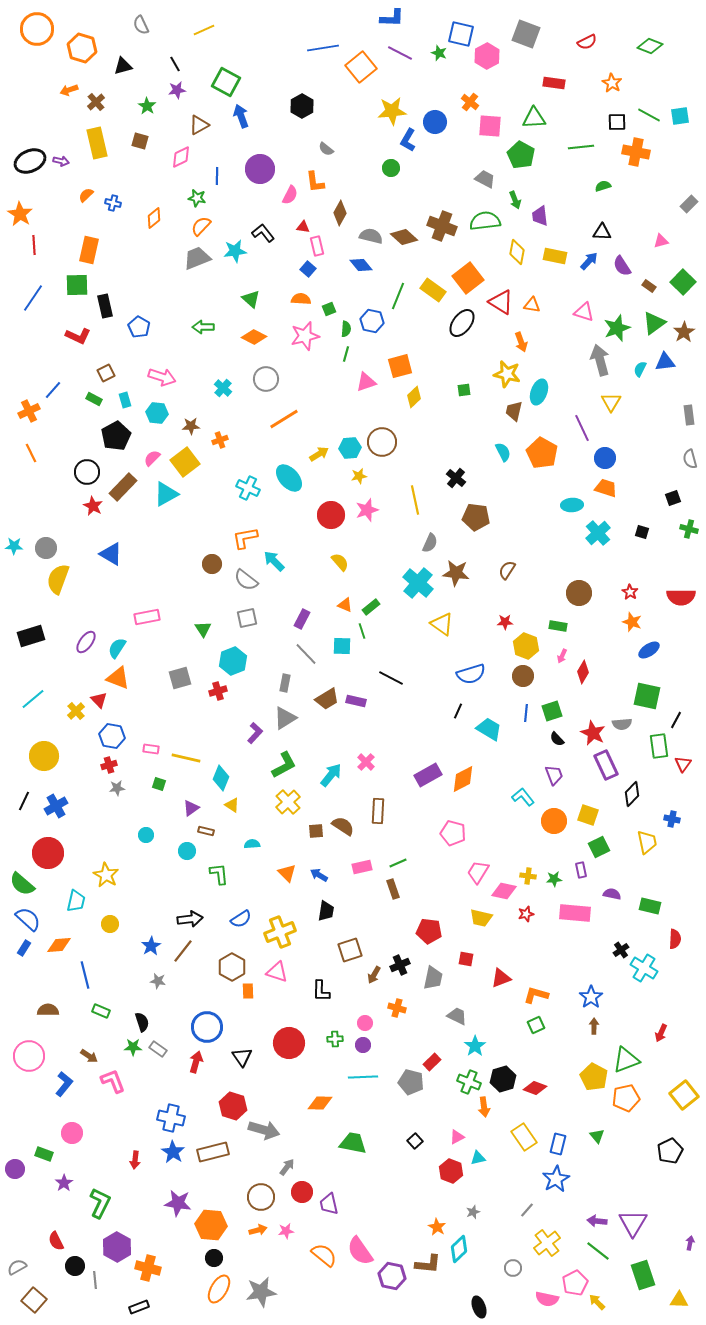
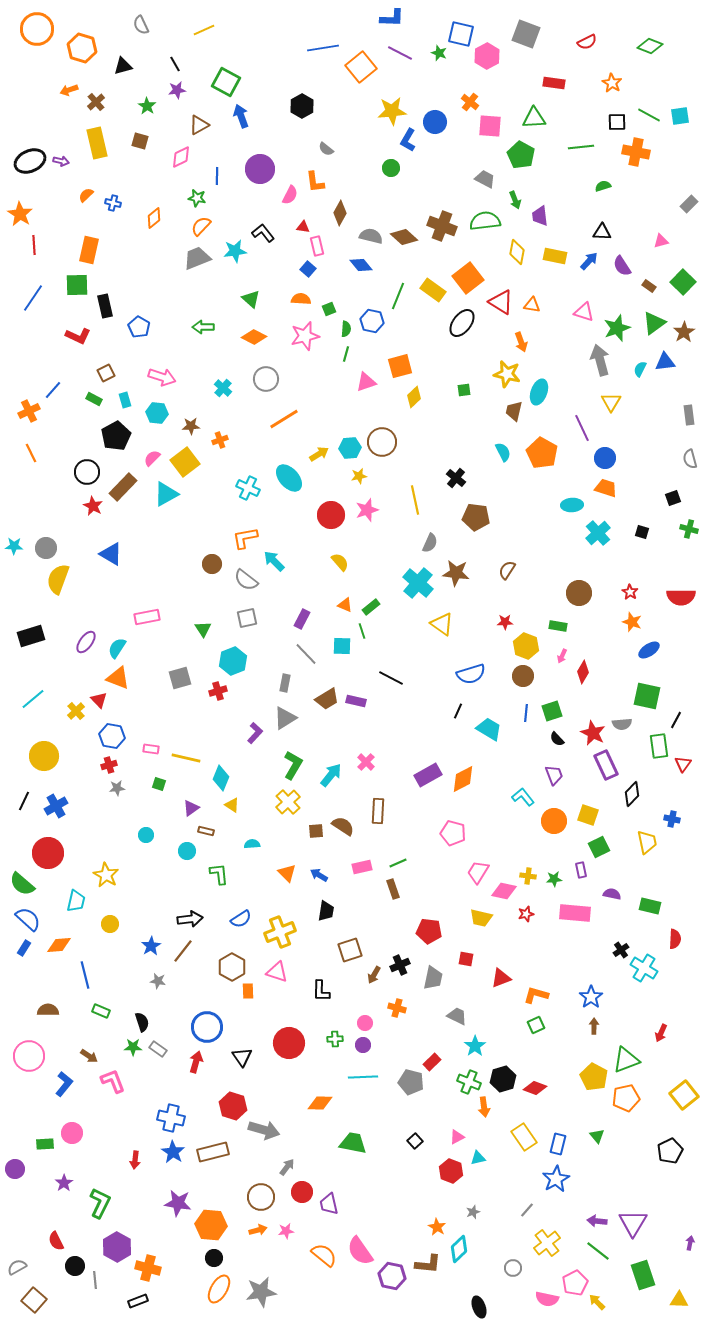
green L-shape at (284, 765): moved 9 px right; rotated 32 degrees counterclockwise
green rectangle at (44, 1154): moved 1 px right, 10 px up; rotated 24 degrees counterclockwise
black rectangle at (139, 1307): moved 1 px left, 6 px up
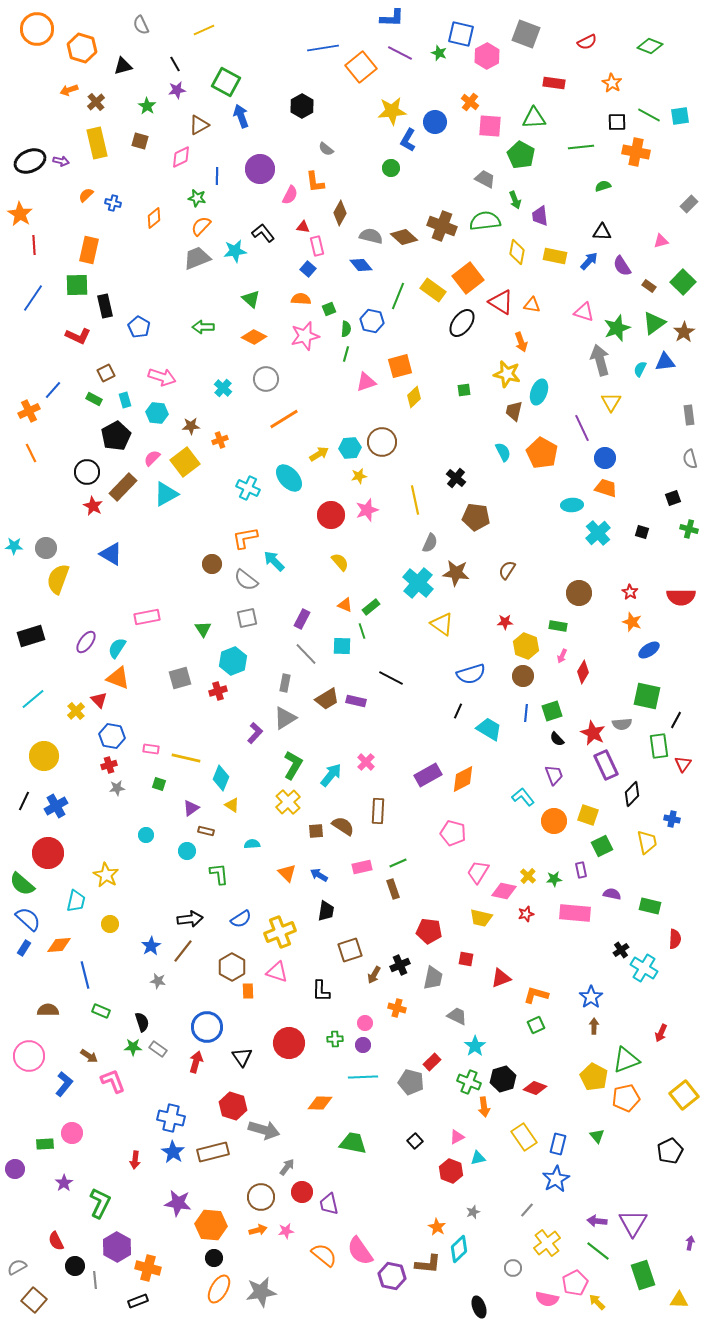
green square at (599, 847): moved 3 px right, 1 px up
yellow cross at (528, 876): rotated 35 degrees clockwise
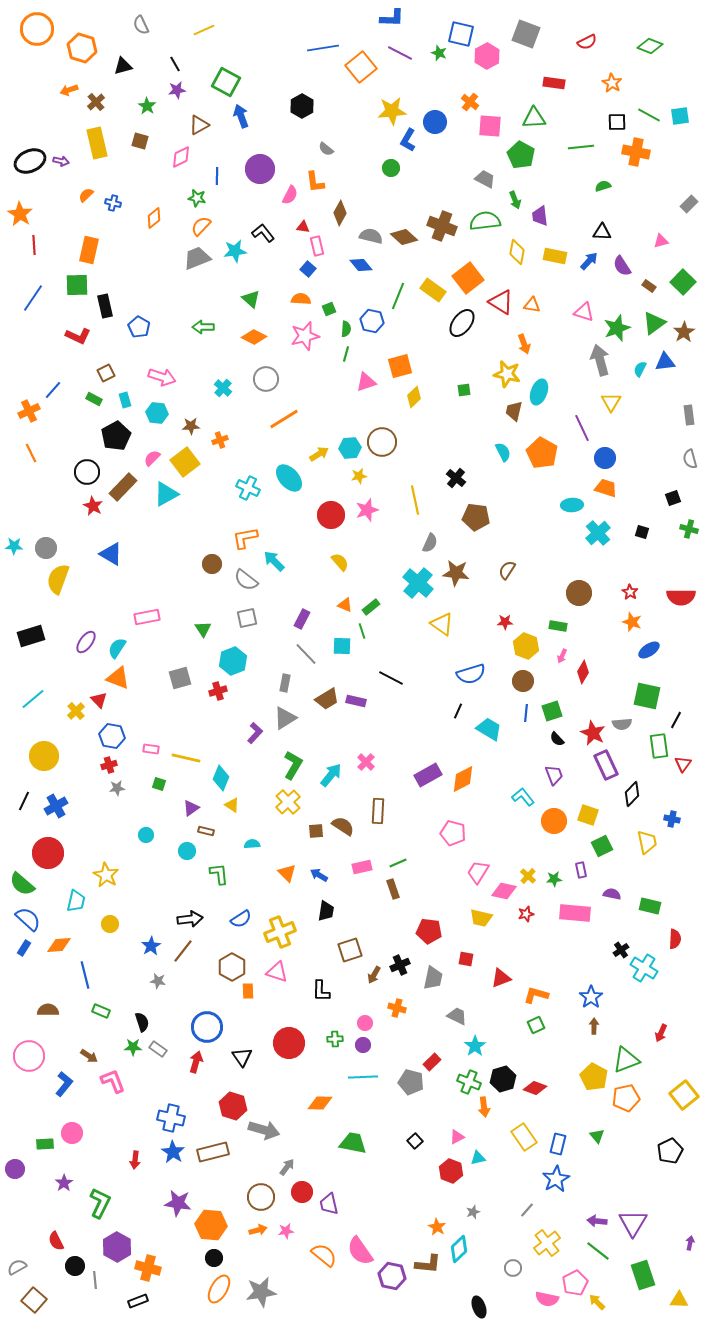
orange arrow at (521, 342): moved 3 px right, 2 px down
brown circle at (523, 676): moved 5 px down
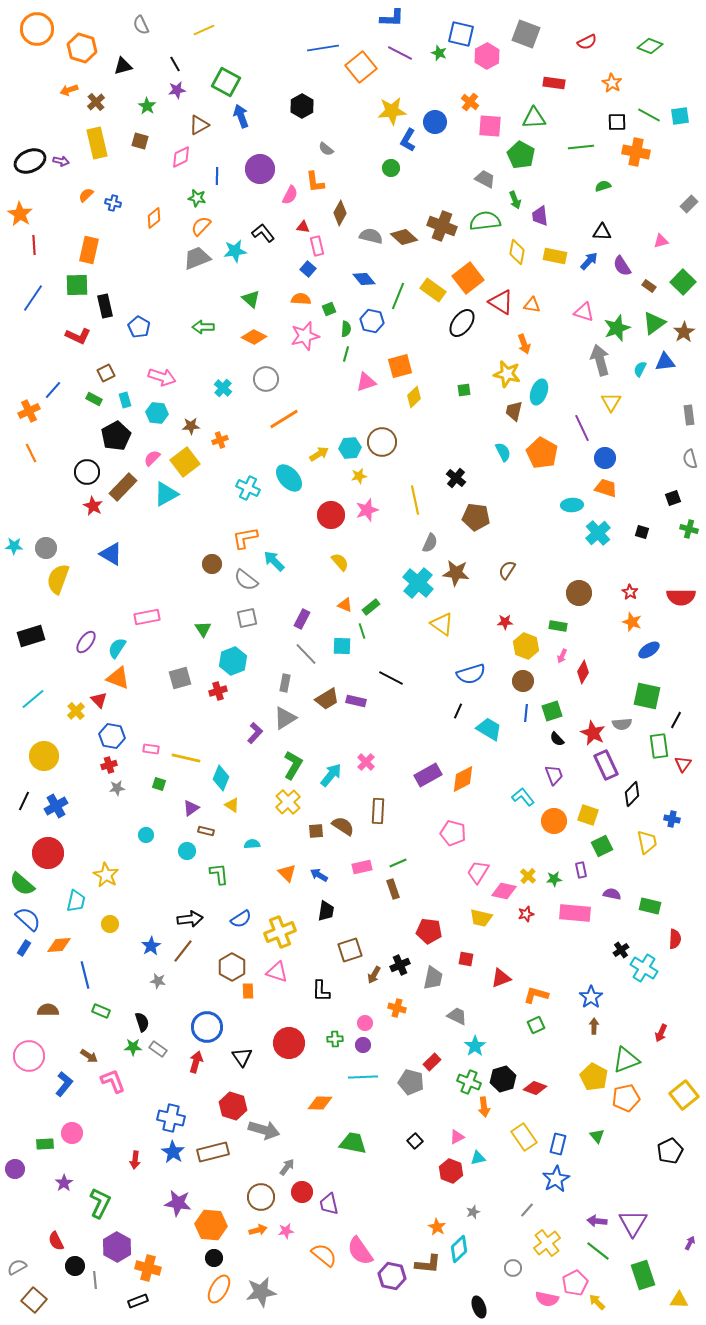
blue diamond at (361, 265): moved 3 px right, 14 px down
purple arrow at (690, 1243): rotated 16 degrees clockwise
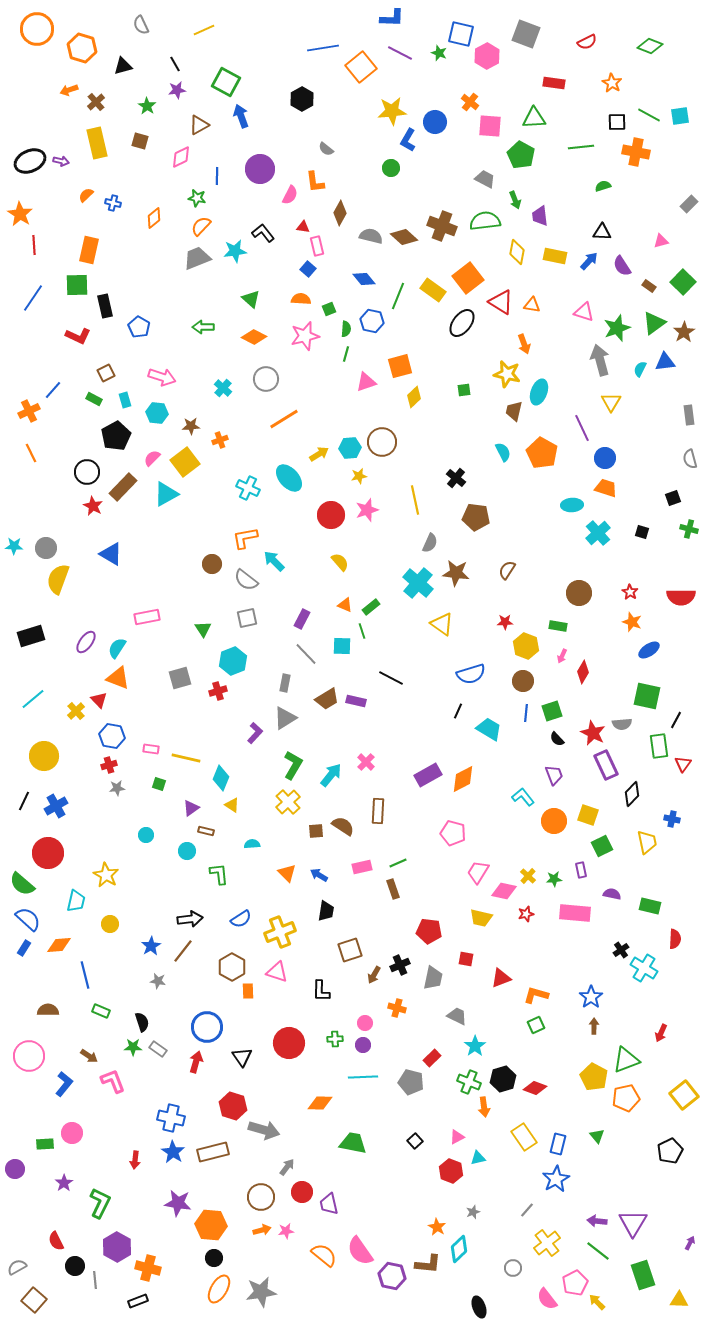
black hexagon at (302, 106): moved 7 px up
red rectangle at (432, 1062): moved 4 px up
orange arrow at (258, 1230): moved 4 px right
pink semicircle at (547, 1299): rotated 40 degrees clockwise
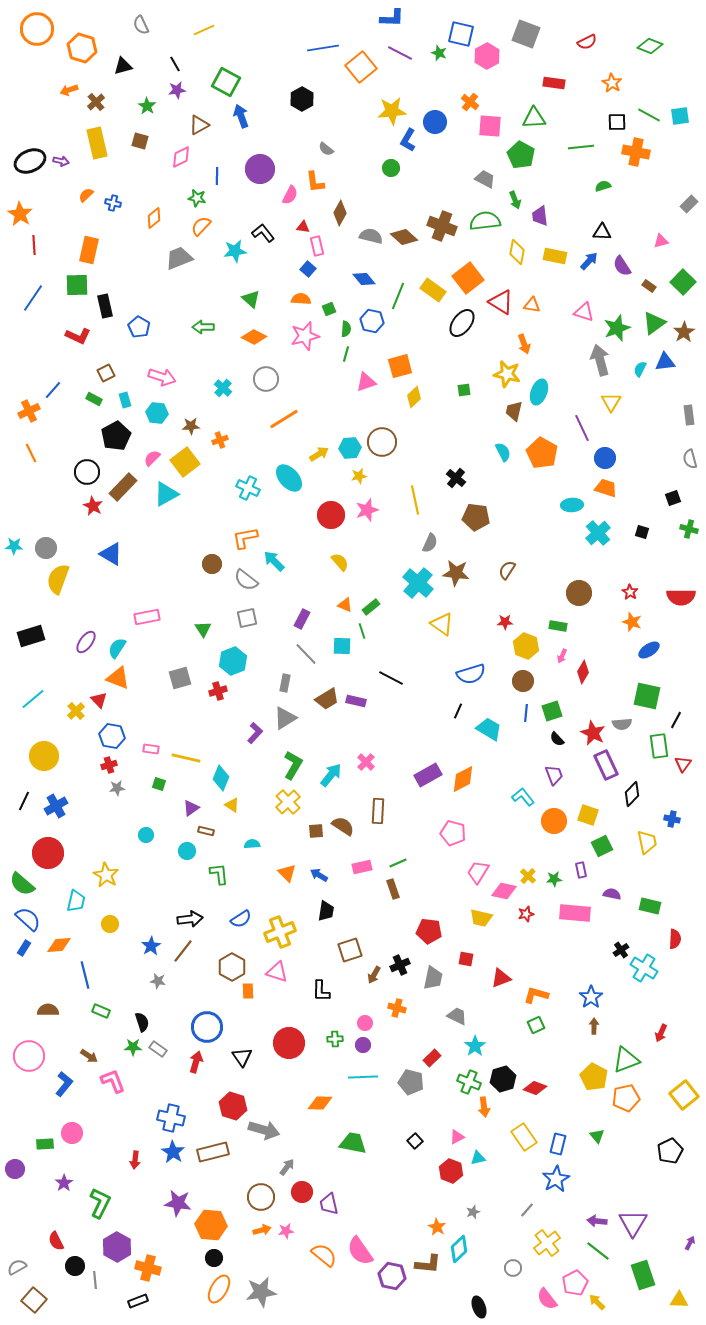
gray trapezoid at (197, 258): moved 18 px left
